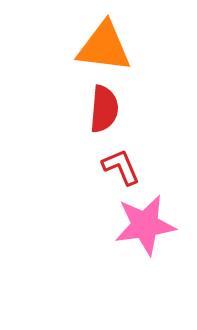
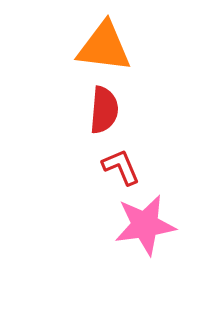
red semicircle: moved 1 px down
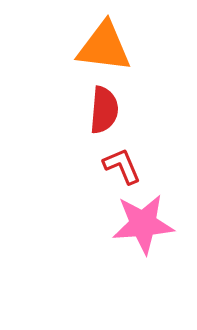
red L-shape: moved 1 px right, 1 px up
pink star: moved 2 px left, 1 px up; rotated 4 degrees clockwise
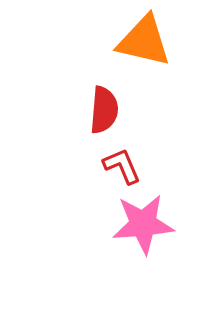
orange triangle: moved 40 px right, 6 px up; rotated 6 degrees clockwise
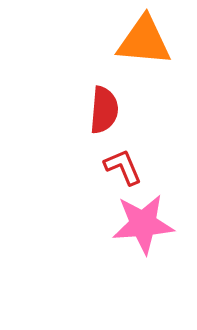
orange triangle: rotated 8 degrees counterclockwise
red L-shape: moved 1 px right, 1 px down
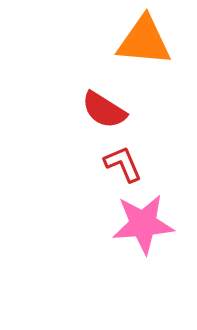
red semicircle: rotated 117 degrees clockwise
red L-shape: moved 3 px up
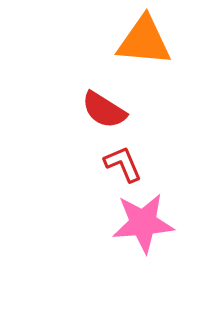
pink star: moved 1 px up
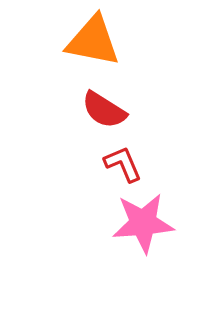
orange triangle: moved 51 px left; rotated 6 degrees clockwise
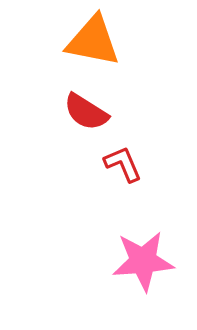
red semicircle: moved 18 px left, 2 px down
pink star: moved 38 px down
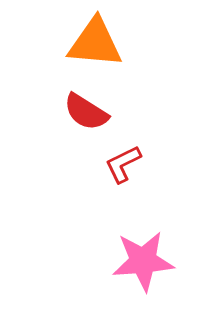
orange triangle: moved 2 px right, 2 px down; rotated 6 degrees counterclockwise
red L-shape: rotated 93 degrees counterclockwise
